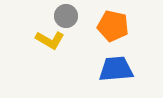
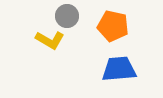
gray circle: moved 1 px right
blue trapezoid: moved 3 px right
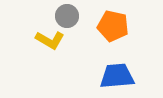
blue trapezoid: moved 2 px left, 7 px down
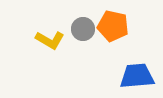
gray circle: moved 16 px right, 13 px down
blue trapezoid: moved 20 px right
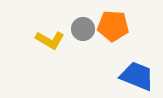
orange pentagon: rotated 8 degrees counterclockwise
blue trapezoid: rotated 27 degrees clockwise
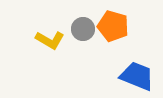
orange pentagon: rotated 12 degrees clockwise
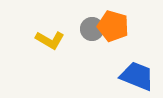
gray circle: moved 9 px right
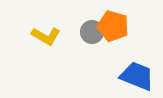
gray circle: moved 3 px down
yellow L-shape: moved 4 px left, 4 px up
